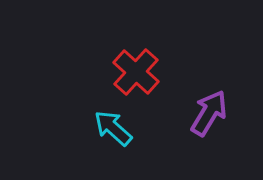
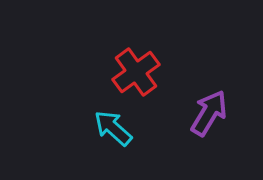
red cross: rotated 12 degrees clockwise
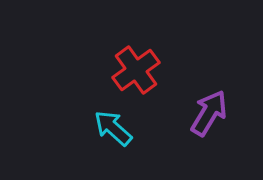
red cross: moved 2 px up
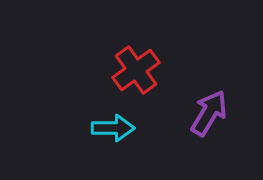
cyan arrow: rotated 138 degrees clockwise
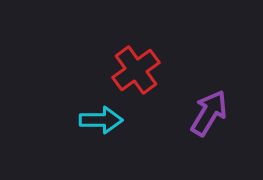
cyan arrow: moved 12 px left, 8 px up
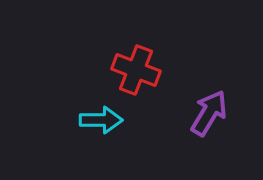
red cross: rotated 33 degrees counterclockwise
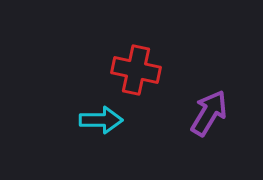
red cross: rotated 9 degrees counterclockwise
